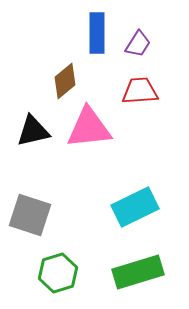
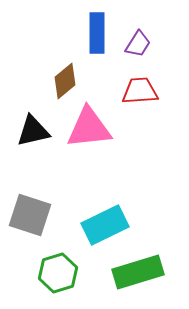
cyan rectangle: moved 30 px left, 18 px down
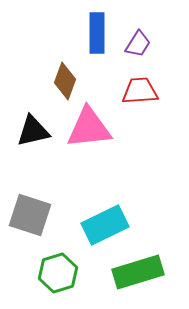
brown diamond: rotated 30 degrees counterclockwise
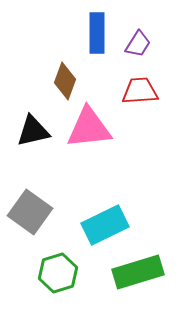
gray square: moved 3 px up; rotated 18 degrees clockwise
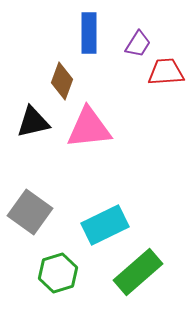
blue rectangle: moved 8 px left
brown diamond: moved 3 px left
red trapezoid: moved 26 px right, 19 px up
black triangle: moved 9 px up
green rectangle: rotated 24 degrees counterclockwise
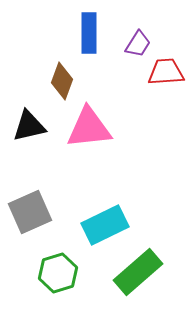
black triangle: moved 4 px left, 4 px down
gray square: rotated 30 degrees clockwise
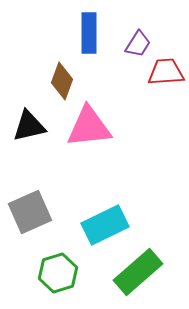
pink triangle: moved 1 px up
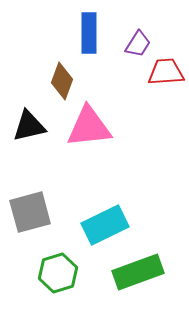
gray square: rotated 9 degrees clockwise
green rectangle: rotated 21 degrees clockwise
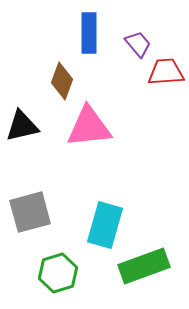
purple trapezoid: rotated 72 degrees counterclockwise
black triangle: moved 7 px left
cyan rectangle: rotated 48 degrees counterclockwise
green rectangle: moved 6 px right, 6 px up
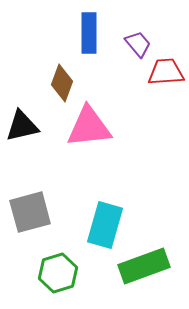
brown diamond: moved 2 px down
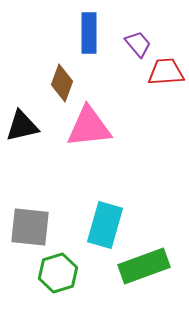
gray square: moved 15 px down; rotated 21 degrees clockwise
